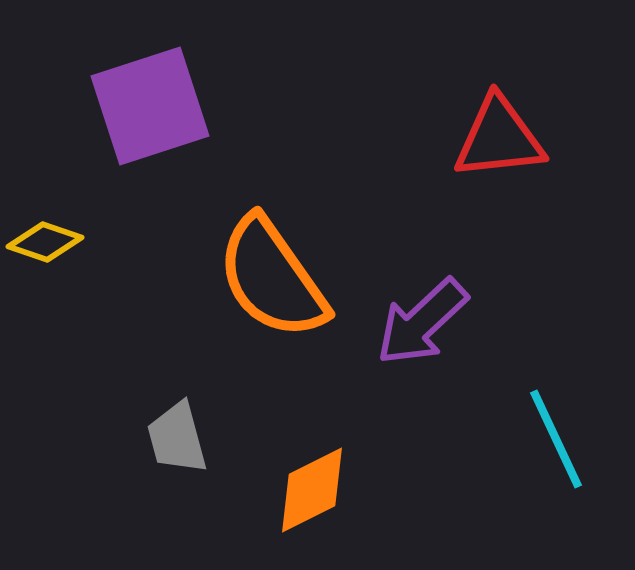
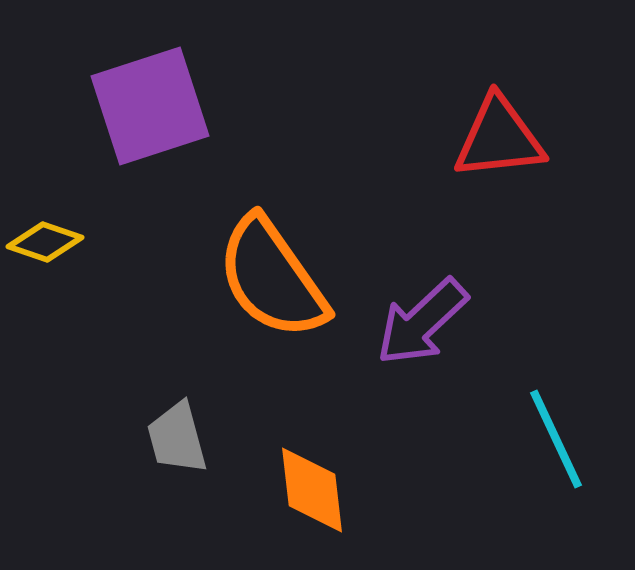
orange diamond: rotated 70 degrees counterclockwise
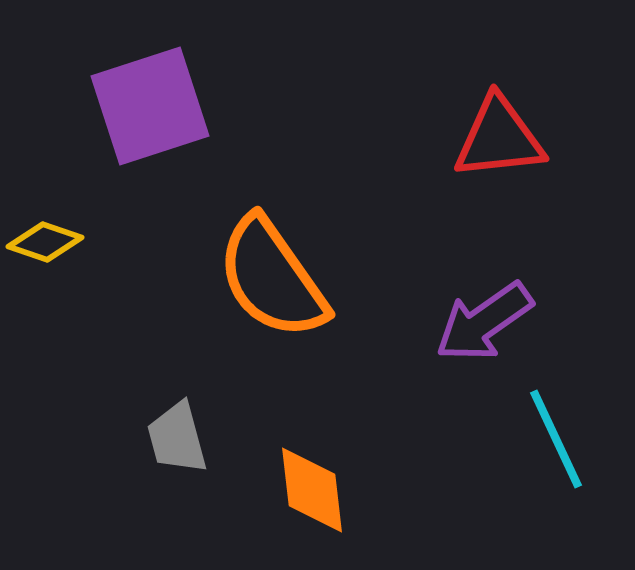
purple arrow: moved 62 px right; rotated 8 degrees clockwise
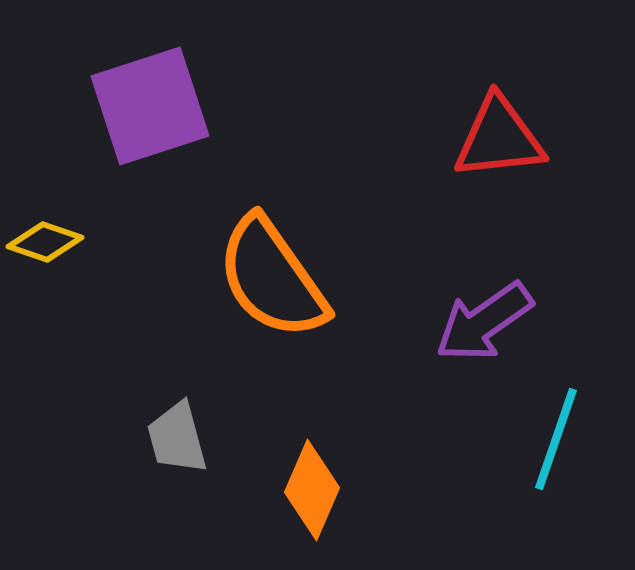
cyan line: rotated 44 degrees clockwise
orange diamond: rotated 30 degrees clockwise
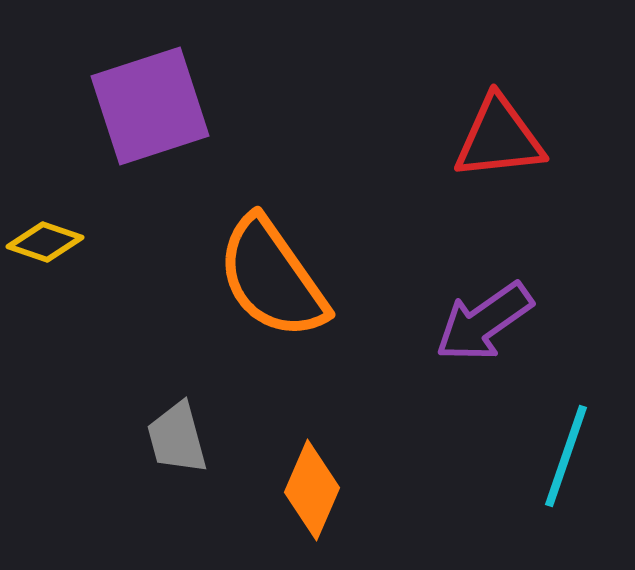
cyan line: moved 10 px right, 17 px down
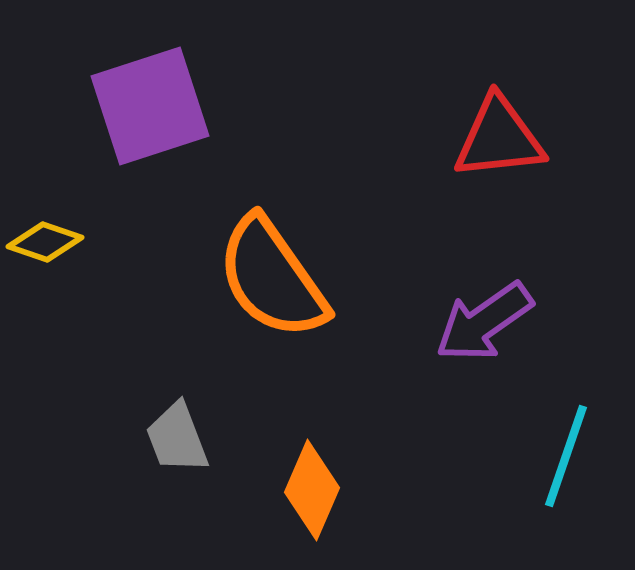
gray trapezoid: rotated 6 degrees counterclockwise
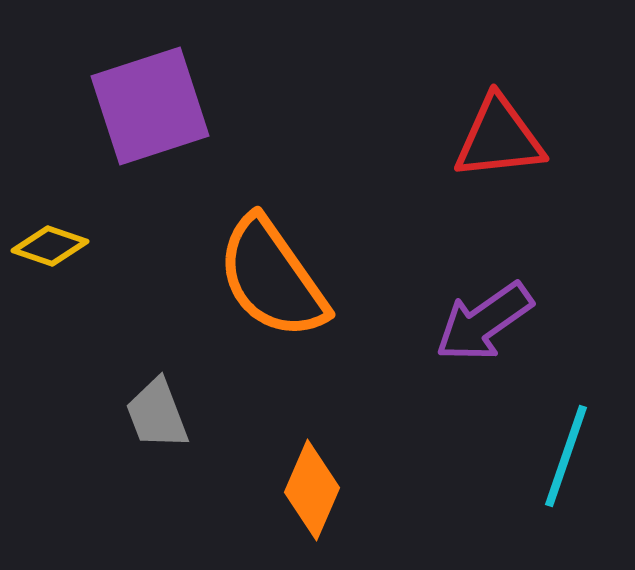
yellow diamond: moved 5 px right, 4 px down
gray trapezoid: moved 20 px left, 24 px up
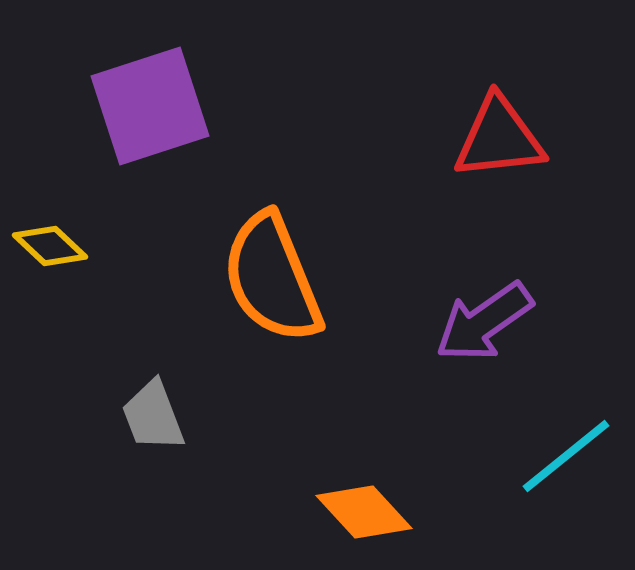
yellow diamond: rotated 24 degrees clockwise
orange semicircle: rotated 13 degrees clockwise
gray trapezoid: moved 4 px left, 2 px down
cyan line: rotated 32 degrees clockwise
orange diamond: moved 52 px right, 22 px down; rotated 66 degrees counterclockwise
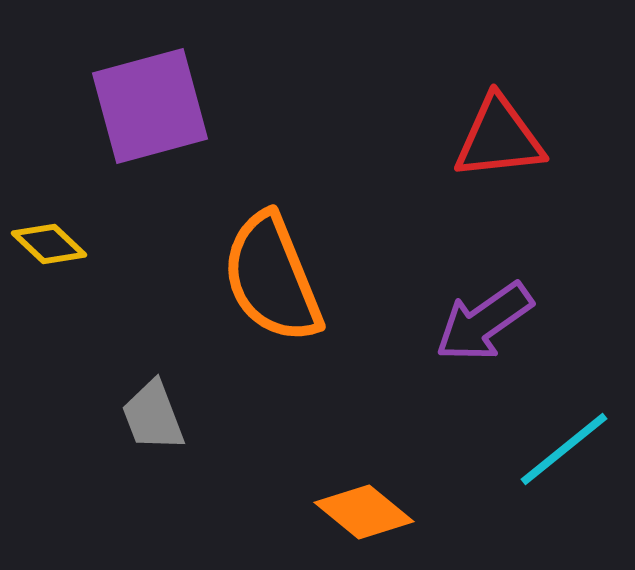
purple square: rotated 3 degrees clockwise
yellow diamond: moved 1 px left, 2 px up
cyan line: moved 2 px left, 7 px up
orange diamond: rotated 8 degrees counterclockwise
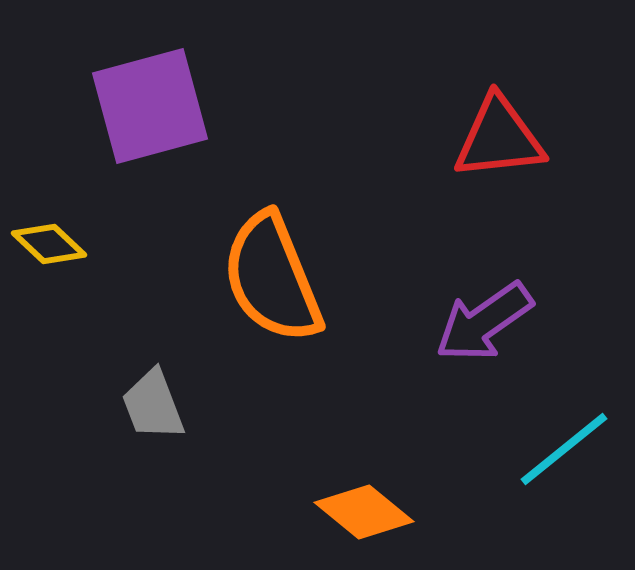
gray trapezoid: moved 11 px up
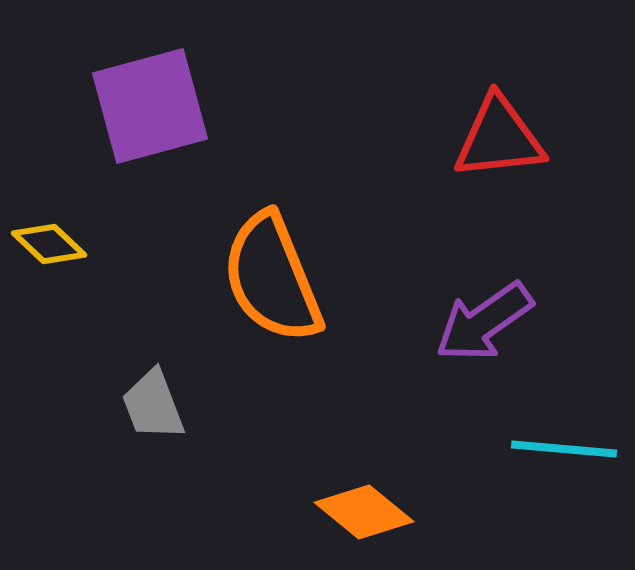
cyan line: rotated 44 degrees clockwise
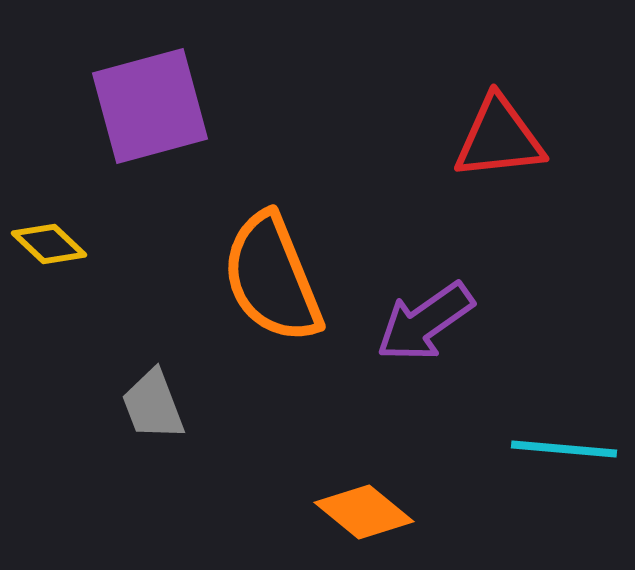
purple arrow: moved 59 px left
